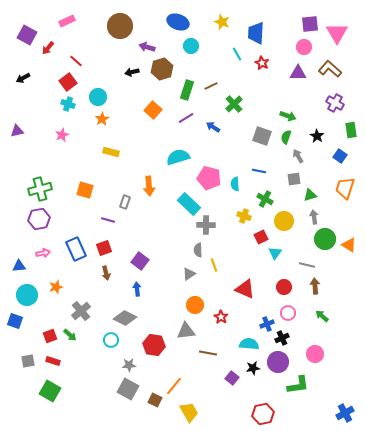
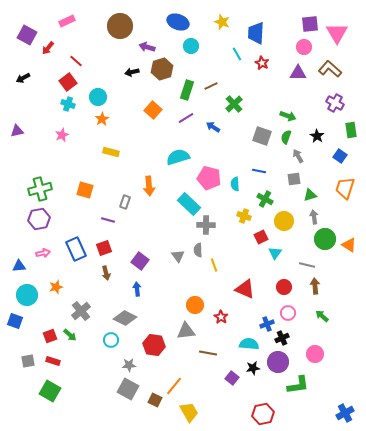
gray triangle at (189, 274): moved 11 px left, 18 px up; rotated 32 degrees counterclockwise
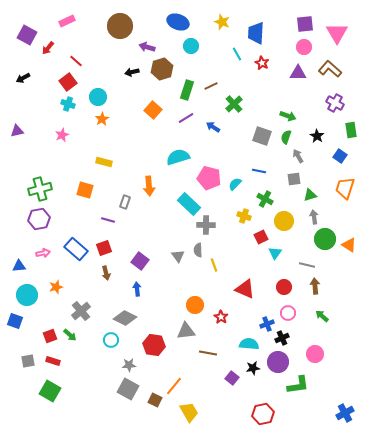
purple square at (310, 24): moved 5 px left
yellow rectangle at (111, 152): moved 7 px left, 10 px down
cyan semicircle at (235, 184): rotated 48 degrees clockwise
blue rectangle at (76, 249): rotated 25 degrees counterclockwise
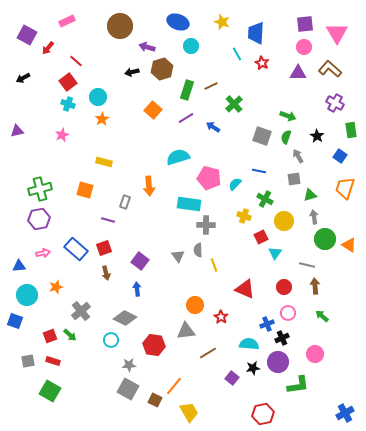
cyan rectangle at (189, 204): rotated 35 degrees counterclockwise
brown line at (208, 353): rotated 42 degrees counterclockwise
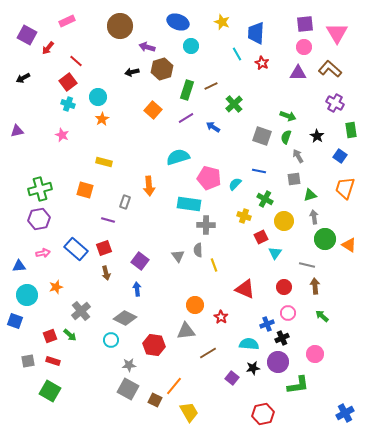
pink star at (62, 135): rotated 24 degrees counterclockwise
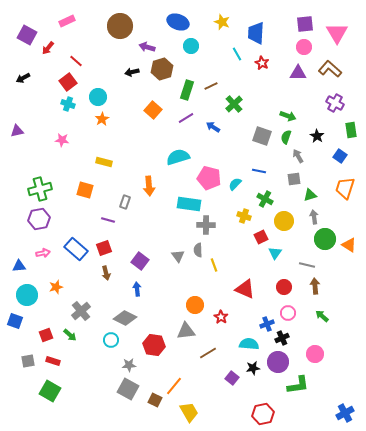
pink star at (62, 135): moved 5 px down; rotated 16 degrees counterclockwise
red square at (50, 336): moved 4 px left, 1 px up
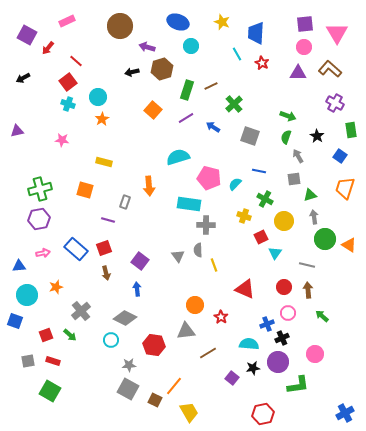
gray square at (262, 136): moved 12 px left
brown arrow at (315, 286): moved 7 px left, 4 px down
